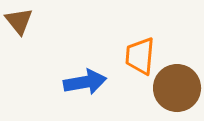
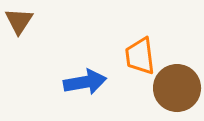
brown triangle: rotated 12 degrees clockwise
orange trapezoid: rotated 12 degrees counterclockwise
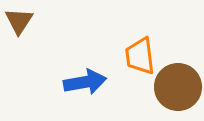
brown circle: moved 1 px right, 1 px up
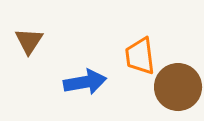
brown triangle: moved 10 px right, 20 px down
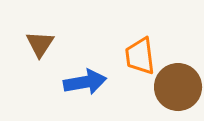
brown triangle: moved 11 px right, 3 px down
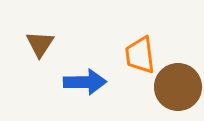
orange trapezoid: moved 1 px up
blue arrow: rotated 9 degrees clockwise
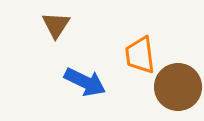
brown triangle: moved 16 px right, 19 px up
blue arrow: rotated 27 degrees clockwise
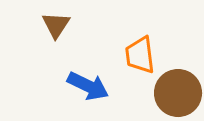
blue arrow: moved 3 px right, 4 px down
brown circle: moved 6 px down
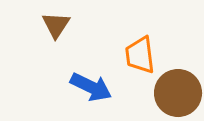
blue arrow: moved 3 px right, 1 px down
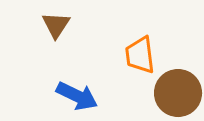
blue arrow: moved 14 px left, 9 px down
